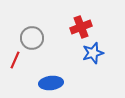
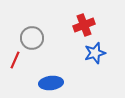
red cross: moved 3 px right, 2 px up
blue star: moved 2 px right
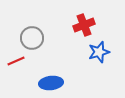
blue star: moved 4 px right, 1 px up
red line: moved 1 px right, 1 px down; rotated 42 degrees clockwise
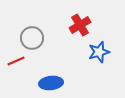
red cross: moved 4 px left; rotated 10 degrees counterclockwise
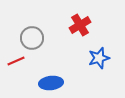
blue star: moved 6 px down
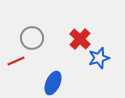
red cross: moved 14 px down; rotated 15 degrees counterclockwise
blue ellipse: moved 2 px right; rotated 60 degrees counterclockwise
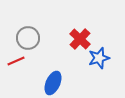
gray circle: moved 4 px left
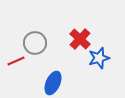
gray circle: moved 7 px right, 5 px down
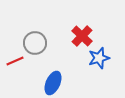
red cross: moved 2 px right, 3 px up
red line: moved 1 px left
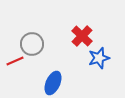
gray circle: moved 3 px left, 1 px down
